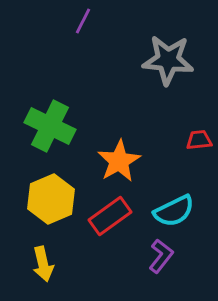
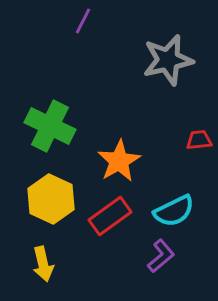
gray star: rotated 18 degrees counterclockwise
yellow hexagon: rotated 12 degrees counterclockwise
purple L-shape: rotated 12 degrees clockwise
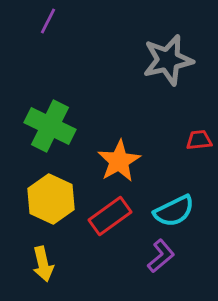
purple line: moved 35 px left
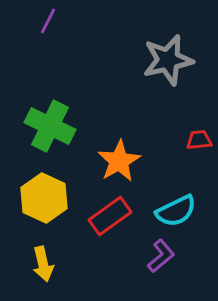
yellow hexagon: moved 7 px left, 1 px up
cyan semicircle: moved 2 px right
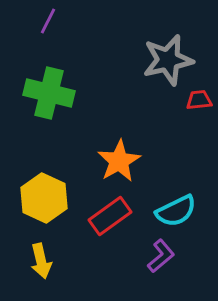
green cross: moved 1 px left, 33 px up; rotated 12 degrees counterclockwise
red trapezoid: moved 40 px up
yellow arrow: moved 2 px left, 3 px up
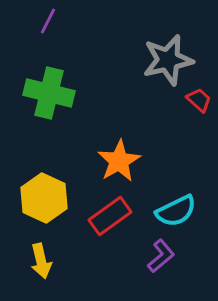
red trapezoid: rotated 48 degrees clockwise
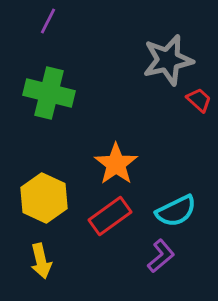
orange star: moved 3 px left, 3 px down; rotated 6 degrees counterclockwise
